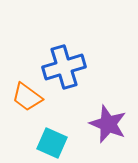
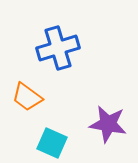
blue cross: moved 6 px left, 19 px up
purple star: rotated 12 degrees counterclockwise
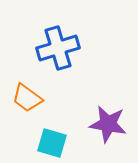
orange trapezoid: moved 1 px down
cyan square: rotated 8 degrees counterclockwise
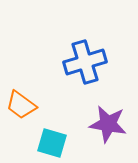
blue cross: moved 27 px right, 14 px down
orange trapezoid: moved 6 px left, 7 px down
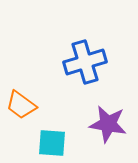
cyan square: rotated 12 degrees counterclockwise
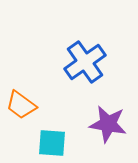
blue cross: rotated 18 degrees counterclockwise
